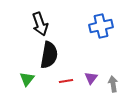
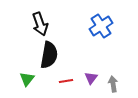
blue cross: rotated 20 degrees counterclockwise
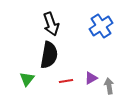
black arrow: moved 11 px right
purple triangle: rotated 24 degrees clockwise
gray arrow: moved 4 px left, 2 px down
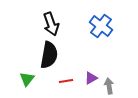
blue cross: rotated 20 degrees counterclockwise
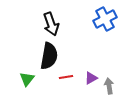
blue cross: moved 4 px right, 7 px up; rotated 25 degrees clockwise
black semicircle: moved 1 px down
red line: moved 4 px up
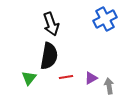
green triangle: moved 2 px right, 1 px up
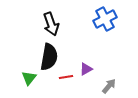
black semicircle: moved 1 px down
purple triangle: moved 5 px left, 9 px up
gray arrow: rotated 49 degrees clockwise
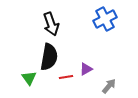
green triangle: rotated 14 degrees counterclockwise
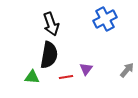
black semicircle: moved 2 px up
purple triangle: rotated 24 degrees counterclockwise
green triangle: moved 3 px right, 1 px up; rotated 49 degrees counterclockwise
gray arrow: moved 18 px right, 16 px up
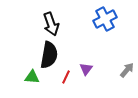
red line: rotated 56 degrees counterclockwise
